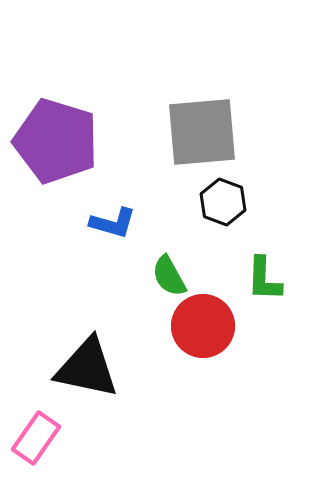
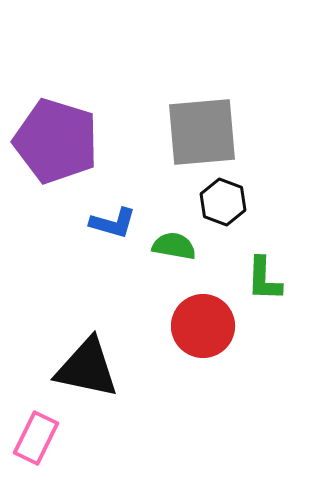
green semicircle: moved 5 px right, 30 px up; rotated 129 degrees clockwise
pink rectangle: rotated 9 degrees counterclockwise
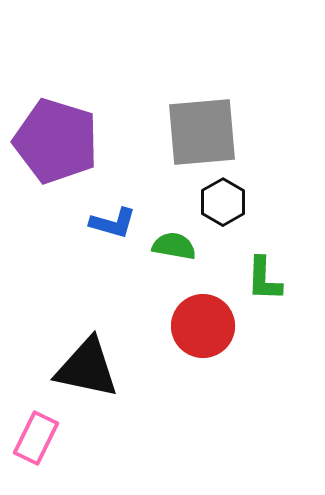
black hexagon: rotated 9 degrees clockwise
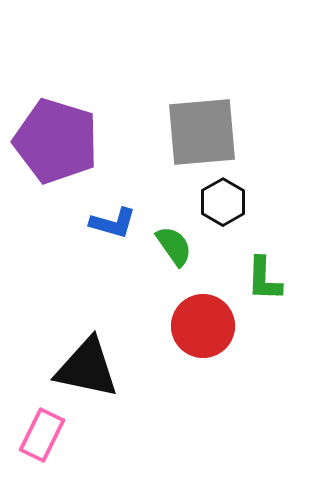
green semicircle: rotated 45 degrees clockwise
pink rectangle: moved 6 px right, 3 px up
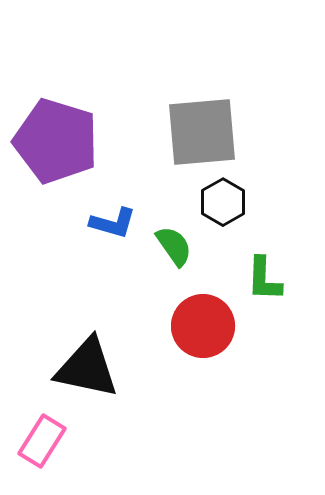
pink rectangle: moved 6 px down; rotated 6 degrees clockwise
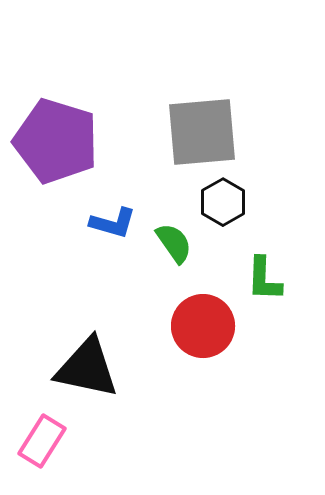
green semicircle: moved 3 px up
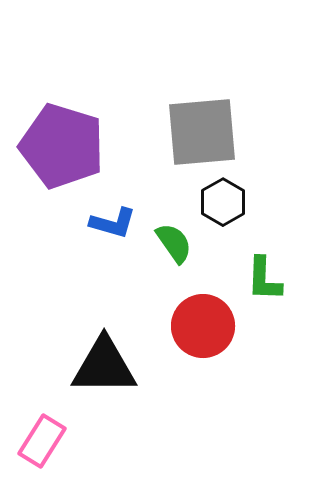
purple pentagon: moved 6 px right, 5 px down
black triangle: moved 17 px right, 2 px up; rotated 12 degrees counterclockwise
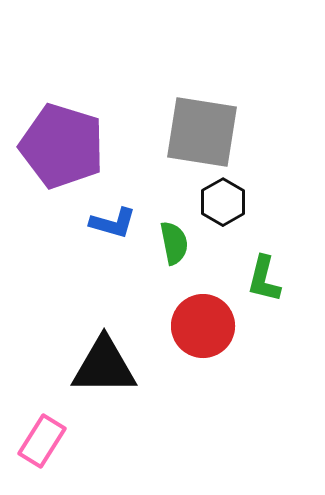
gray square: rotated 14 degrees clockwise
green semicircle: rotated 24 degrees clockwise
green L-shape: rotated 12 degrees clockwise
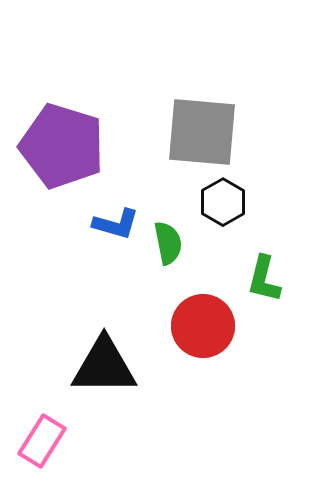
gray square: rotated 4 degrees counterclockwise
blue L-shape: moved 3 px right, 1 px down
green semicircle: moved 6 px left
